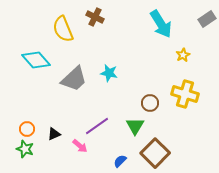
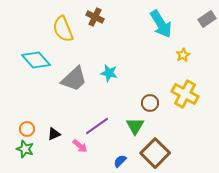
yellow cross: rotated 12 degrees clockwise
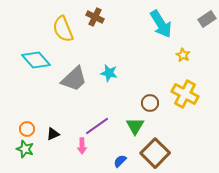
yellow star: rotated 16 degrees counterclockwise
black triangle: moved 1 px left
pink arrow: moved 2 px right; rotated 49 degrees clockwise
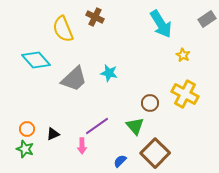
green triangle: rotated 12 degrees counterclockwise
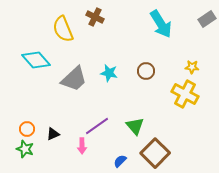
yellow star: moved 9 px right, 12 px down; rotated 24 degrees counterclockwise
brown circle: moved 4 px left, 32 px up
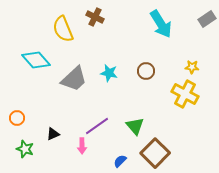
orange circle: moved 10 px left, 11 px up
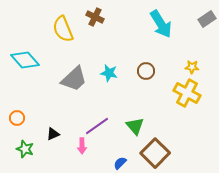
cyan diamond: moved 11 px left
yellow cross: moved 2 px right, 1 px up
blue semicircle: moved 2 px down
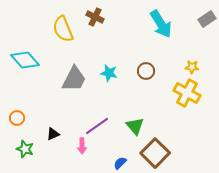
gray trapezoid: rotated 20 degrees counterclockwise
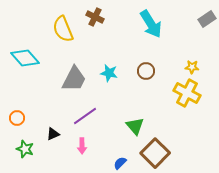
cyan arrow: moved 10 px left
cyan diamond: moved 2 px up
purple line: moved 12 px left, 10 px up
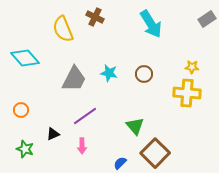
brown circle: moved 2 px left, 3 px down
yellow cross: rotated 24 degrees counterclockwise
orange circle: moved 4 px right, 8 px up
